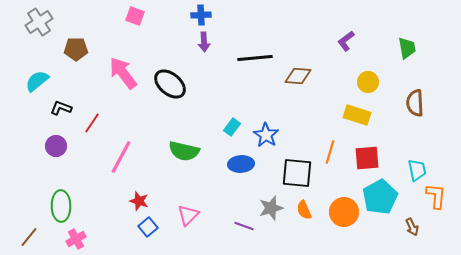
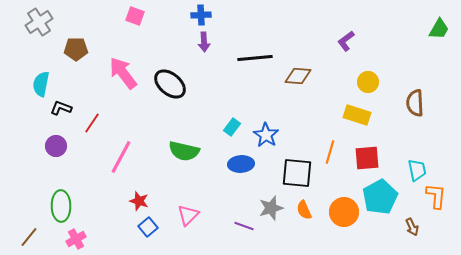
green trapezoid: moved 32 px right, 19 px up; rotated 40 degrees clockwise
cyan semicircle: moved 4 px right, 3 px down; rotated 40 degrees counterclockwise
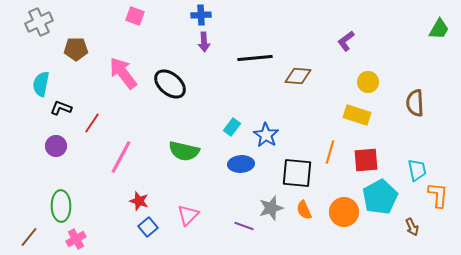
gray cross: rotated 8 degrees clockwise
red square: moved 1 px left, 2 px down
orange L-shape: moved 2 px right, 1 px up
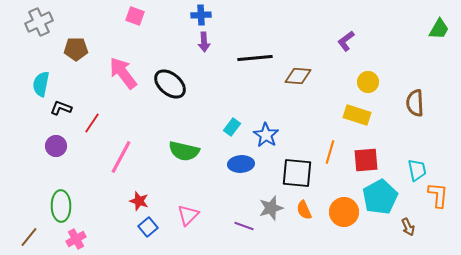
brown arrow: moved 4 px left
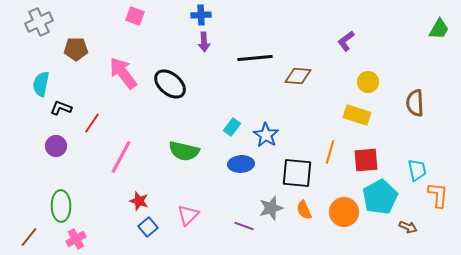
brown arrow: rotated 42 degrees counterclockwise
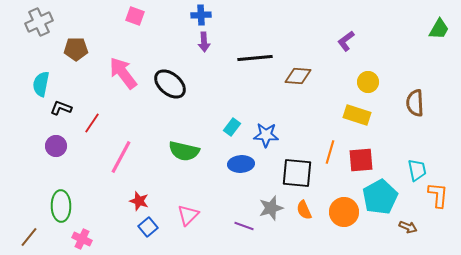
blue star: rotated 30 degrees counterclockwise
red square: moved 5 px left
pink cross: moved 6 px right; rotated 36 degrees counterclockwise
